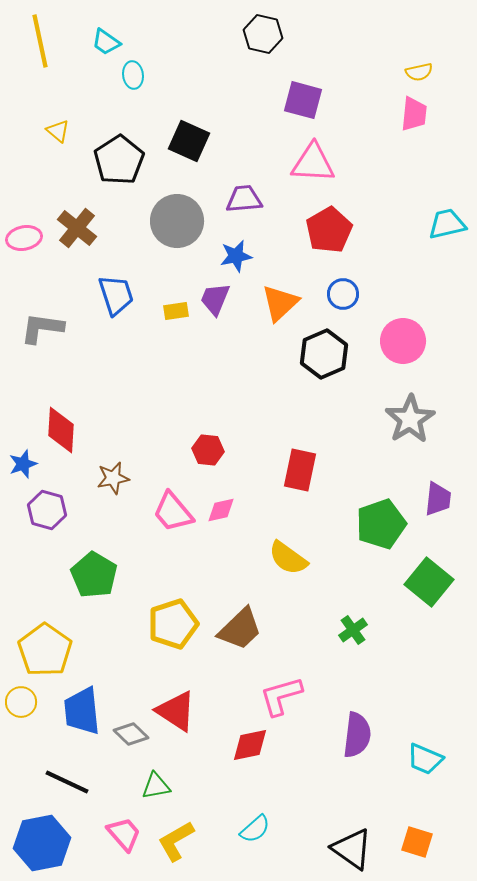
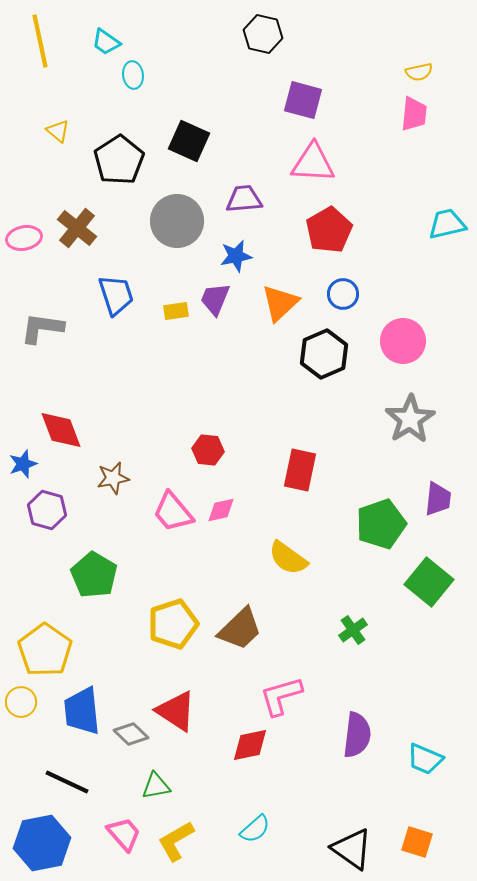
red diamond at (61, 430): rotated 24 degrees counterclockwise
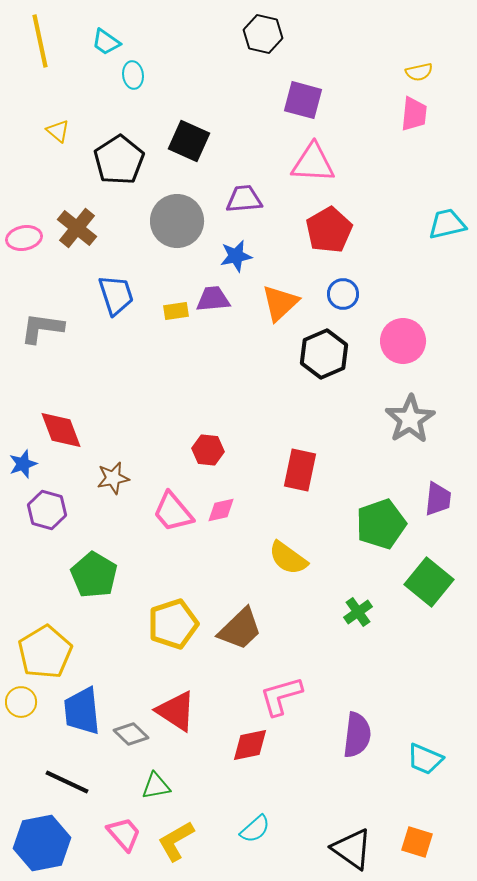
purple trapezoid at (215, 299): moved 2 px left; rotated 63 degrees clockwise
green cross at (353, 630): moved 5 px right, 18 px up
yellow pentagon at (45, 650): moved 2 px down; rotated 6 degrees clockwise
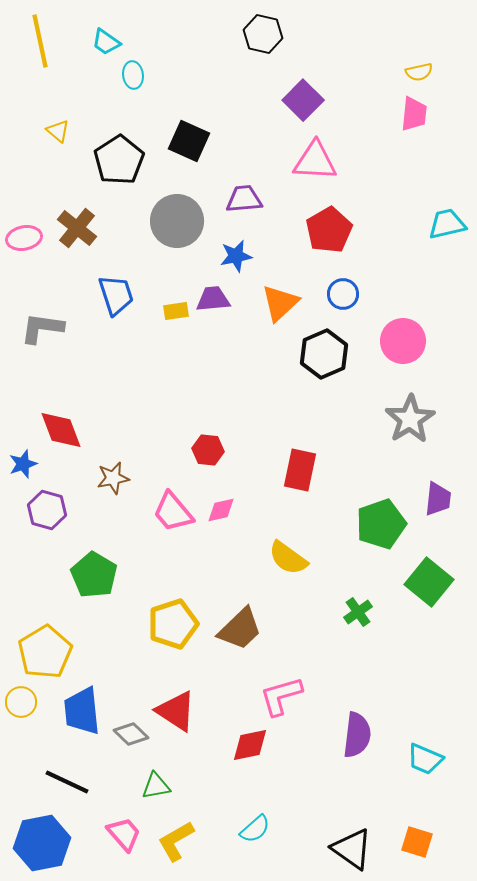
purple square at (303, 100): rotated 30 degrees clockwise
pink triangle at (313, 163): moved 2 px right, 2 px up
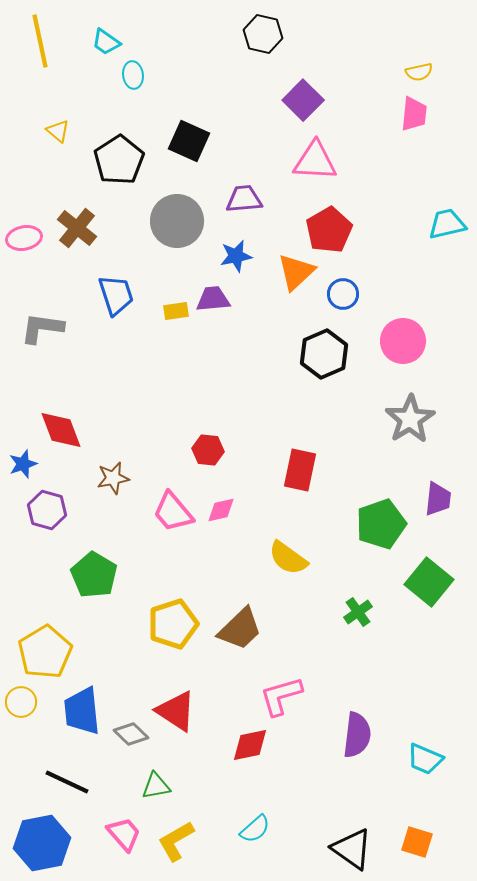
orange triangle at (280, 303): moved 16 px right, 31 px up
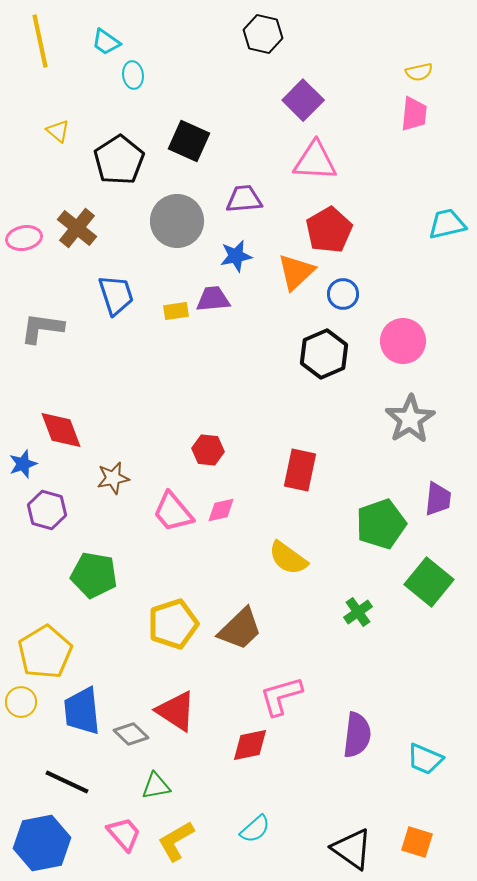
green pentagon at (94, 575): rotated 21 degrees counterclockwise
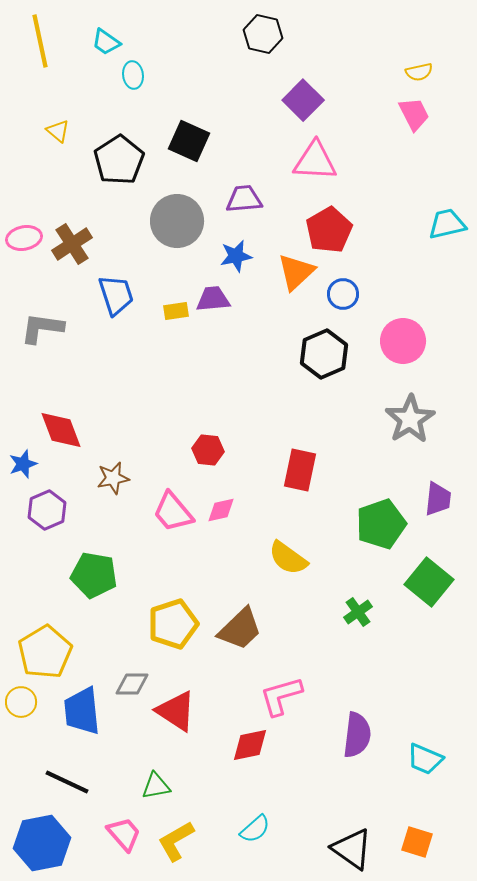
pink trapezoid at (414, 114): rotated 33 degrees counterclockwise
brown cross at (77, 228): moved 5 px left, 16 px down; rotated 18 degrees clockwise
purple hexagon at (47, 510): rotated 21 degrees clockwise
gray diamond at (131, 734): moved 1 px right, 50 px up; rotated 44 degrees counterclockwise
